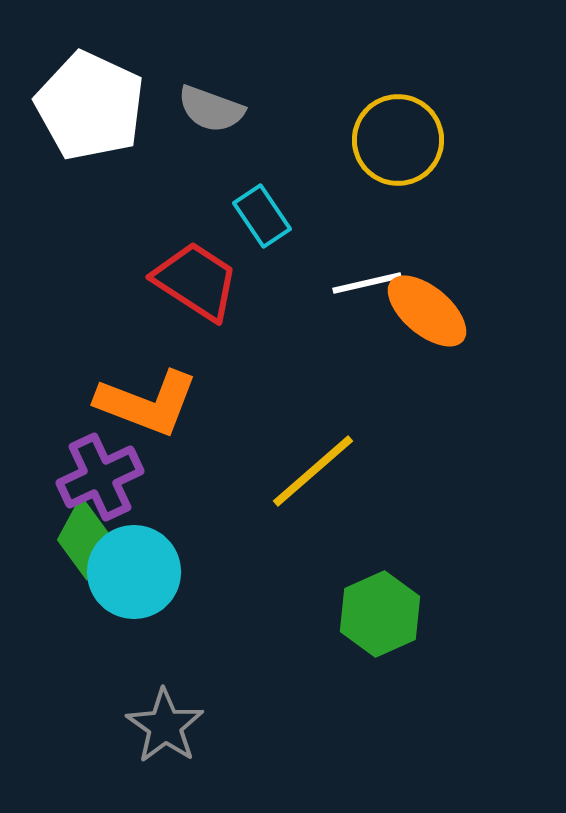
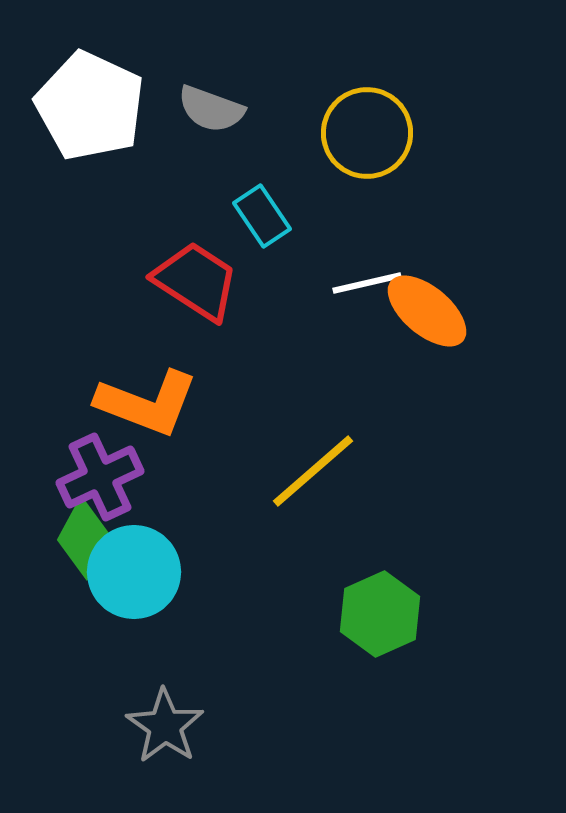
yellow circle: moved 31 px left, 7 px up
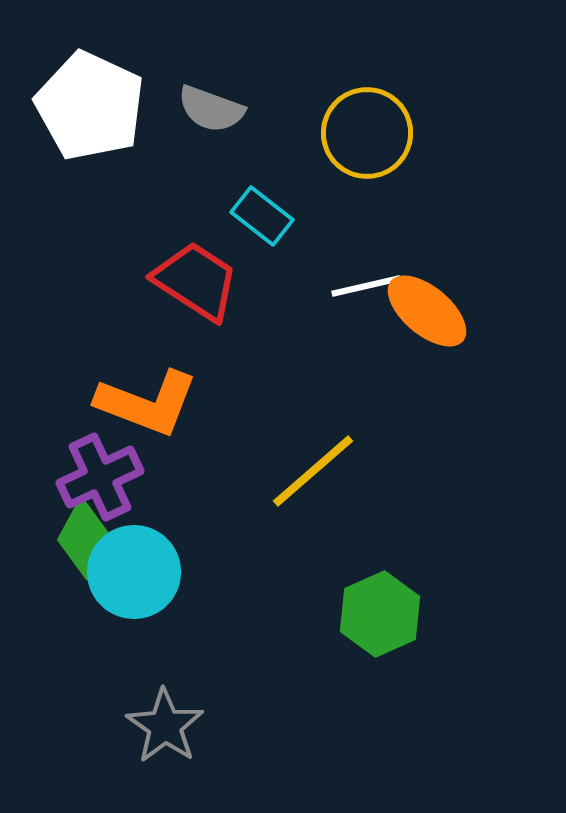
cyan rectangle: rotated 18 degrees counterclockwise
white line: moved 1 px left, 3 px down
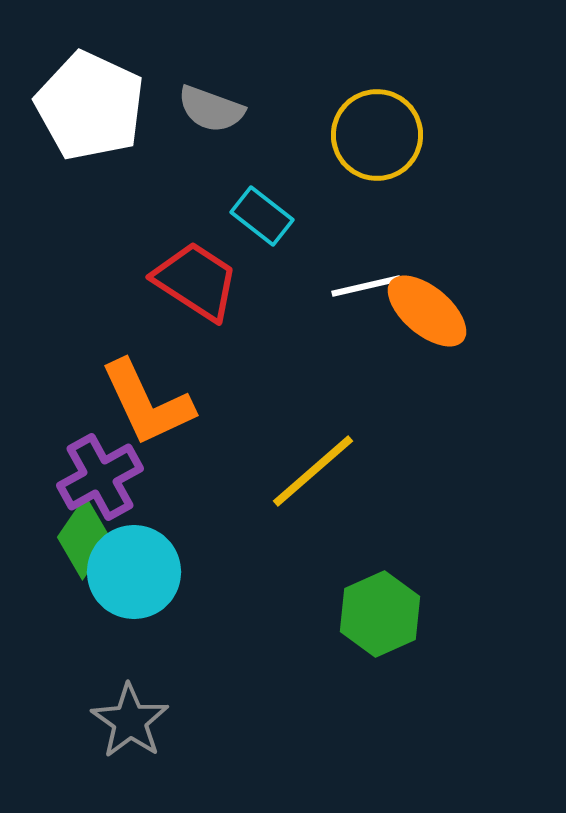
yellow circle: moved 10 px right, 2 px down
orange L-shape: rotated 44 degrees clockwise
purple cross: rotated 4 degrees counterclockwise
green diamond: rotated 6 degrees clockwise
gray star: moved 35 px left, 5 px up
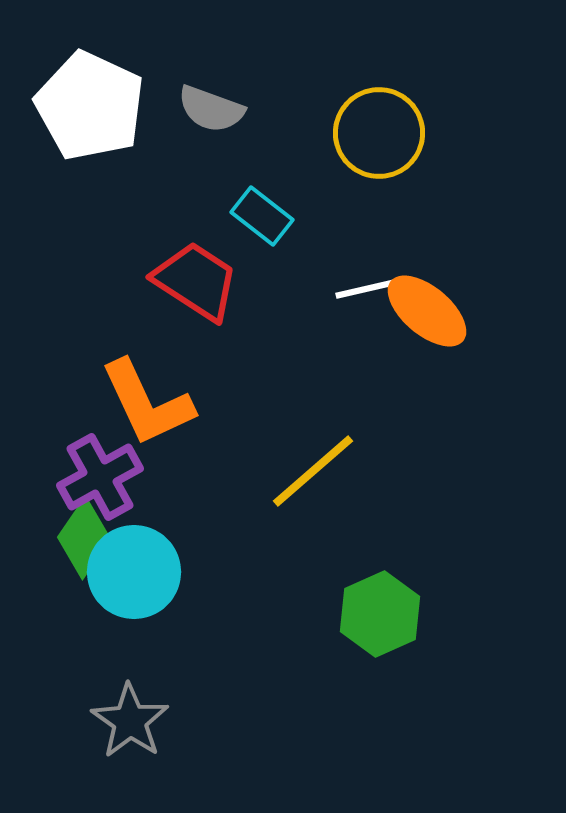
yellow circle: moved 2 px right, 2 px up
white line: moved 4 px right, 2 px down
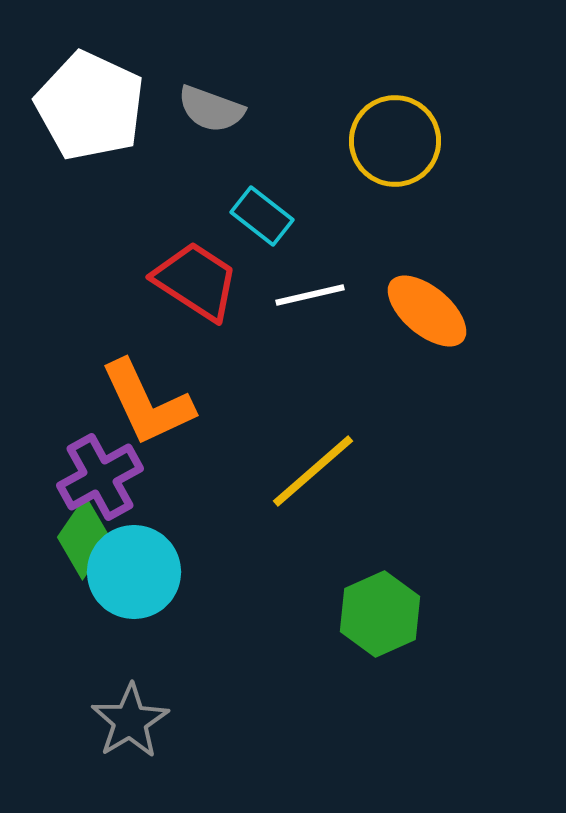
yellow circle: moved 16 px right, 8 px down
white line: moved 60 px left, 7 px down
gray star: rotated 6 degrees clockwise
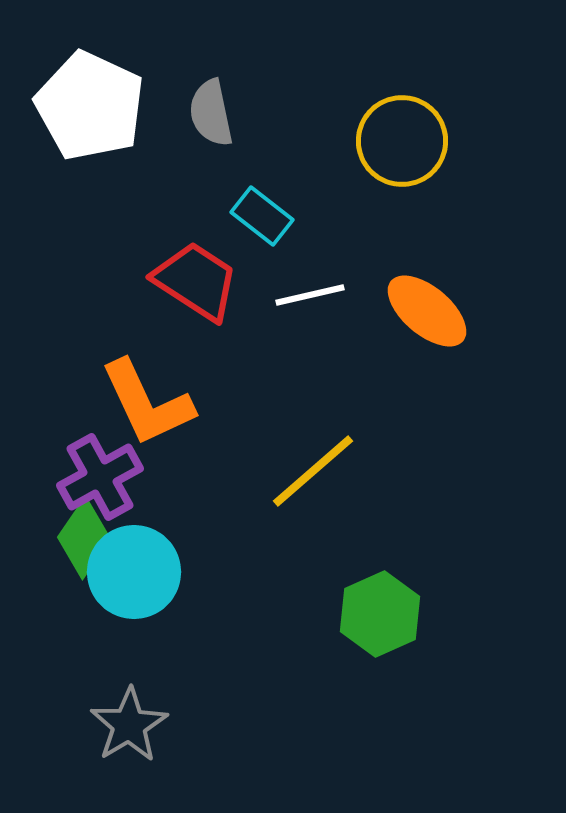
gray semicircle: moved 4 px down; rotated 58 degrees clockwise
yellow circle: moved 7 px right
gray star: moved 1 px left, 4 px down
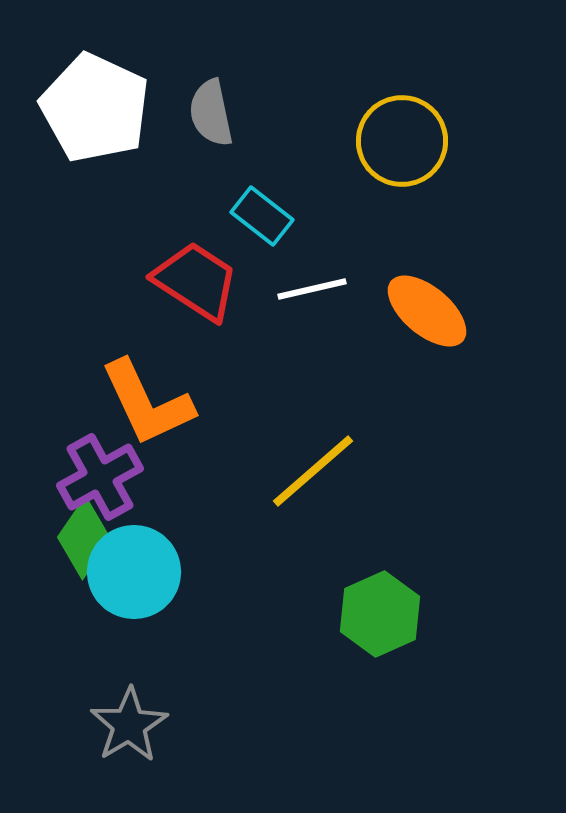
white pentagon: moved 5 px right, 2 px down
white line: moved 2 px right, 6 px up
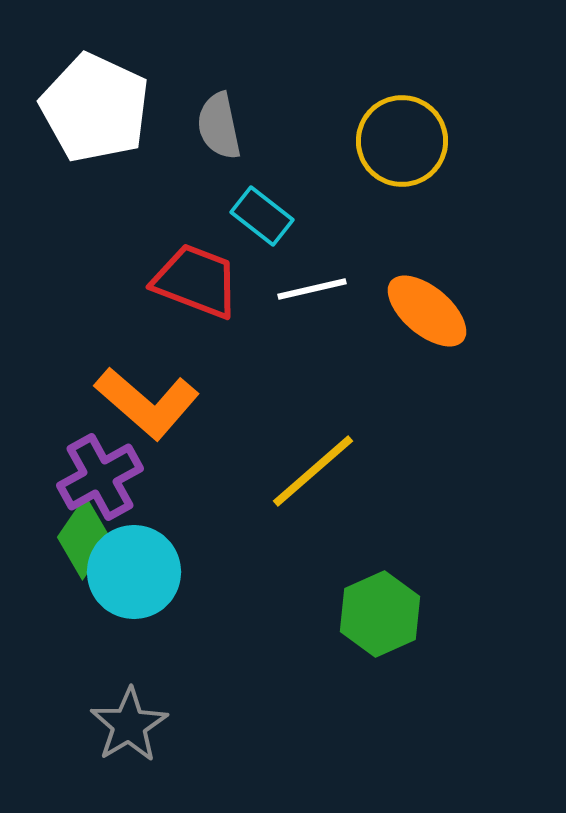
gray semicircle: moved 8 px right, 13 px down
red trapezoid: rotated 12 degrees counterclockwise
orange L-shape: rotated 24 degrees counterclockwise
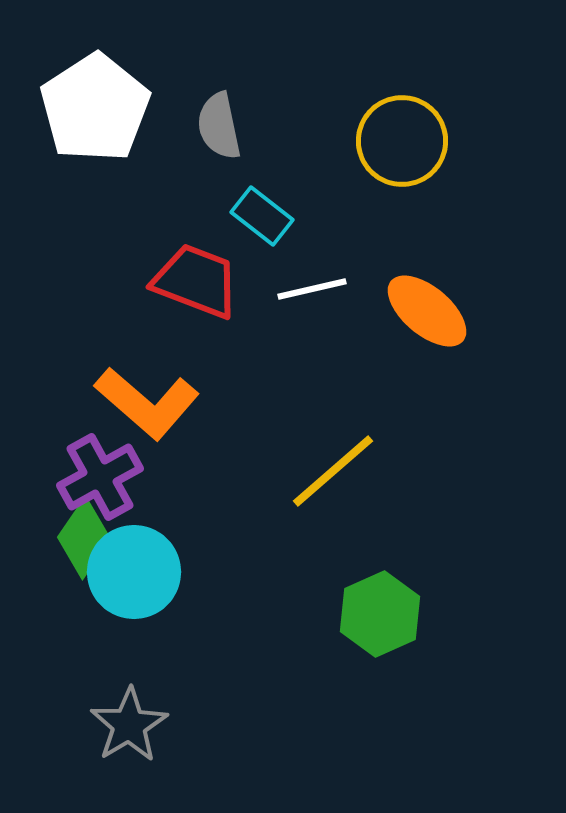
white pentagon: rotated 14 degrees clockwise
yellow line: moved 20 px right
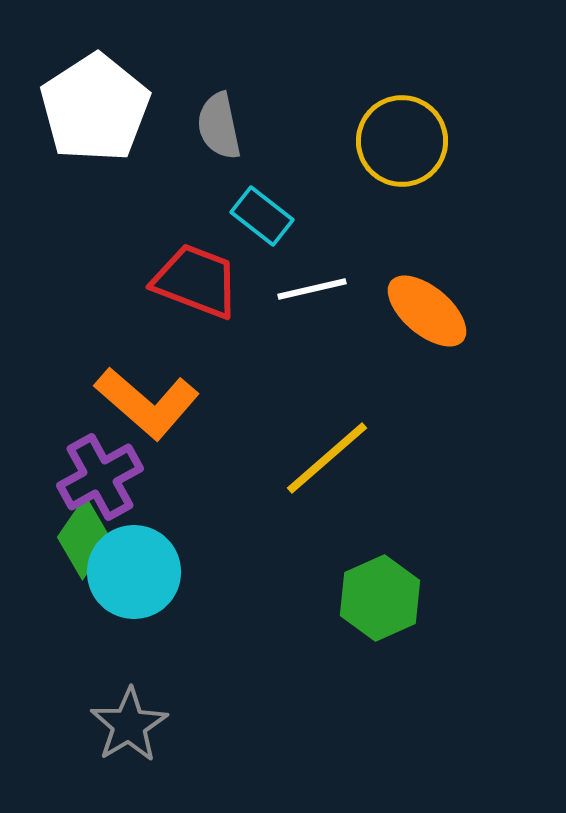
yellow line: moved 6 px left, 13 px up
green hexagon: moved 16 px up
